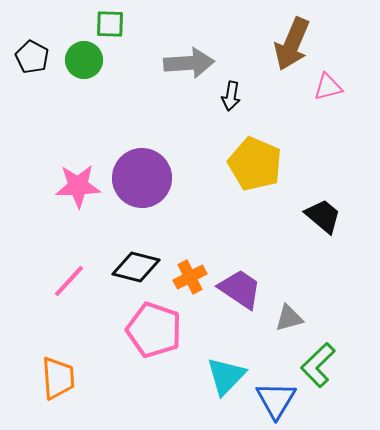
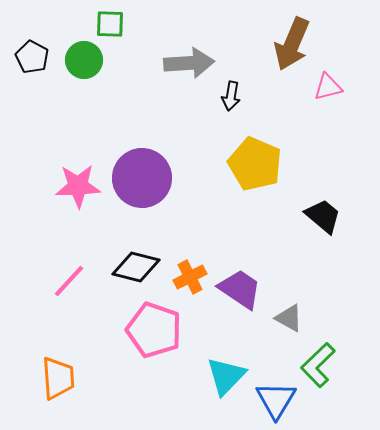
gray triangle: rotated 44 degrees clockwise
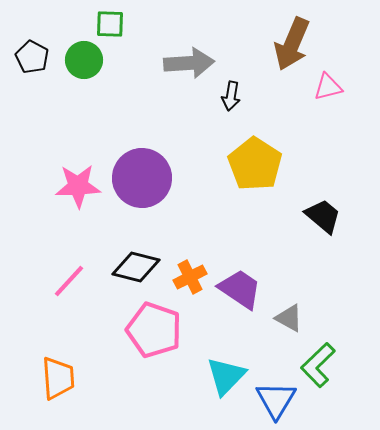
yellow pentagon: rotated 10 degrees clockwise
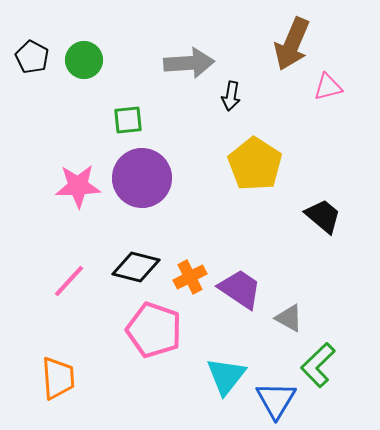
green square: moved 18 px right, 96 px down; rotated 8 degrees counterclockwise
cyan triangle: rotated 6 degrees counterclockwise
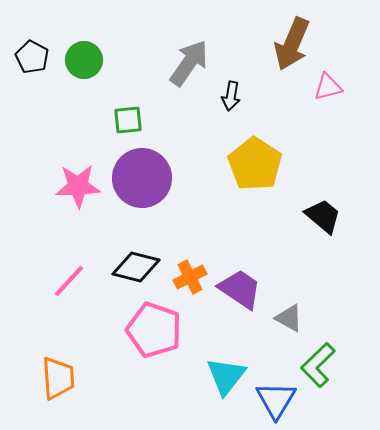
gray arrow: rotated 51 degrees counterclockwise
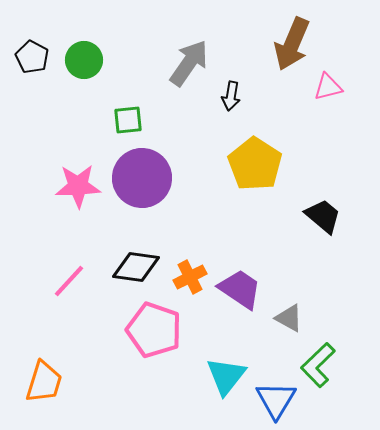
black diamond: rotated 6 degrees counterclockwise
orange trapezoid: moved 14 px left, 4 px down; rotated 21 degrees clockwise
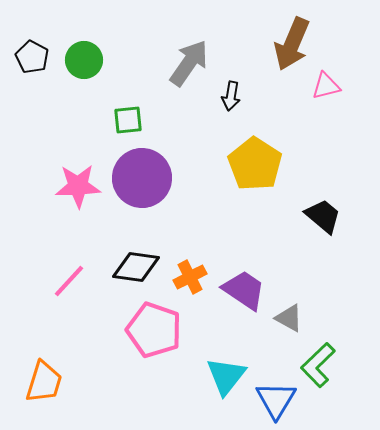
pink triangle: moved 2 px left, 1 px up
purple trapezoid: moved 4 px right, 1 px down
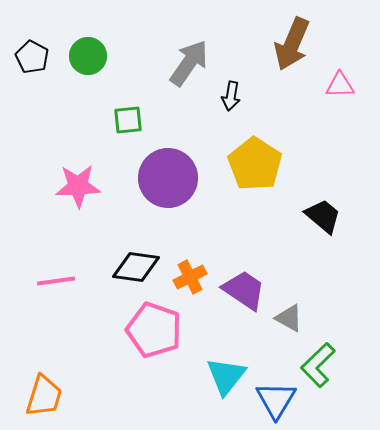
green circle: moved 4 px right, 4 px up
pink triangle: moved 14 px right, 1 px up; rotated 12 degrees clockwise
purple circle: moved 26 px right
pink line: moved 13 px left; rotated 39 degrees clockwise
orange trapezoid: moved 14 px down
